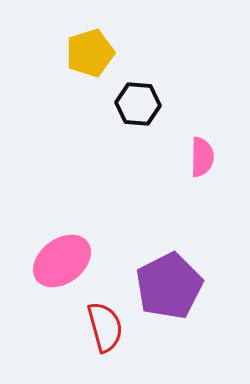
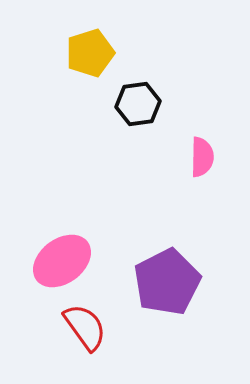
black hexagon: rotated 12 degrees counterclockwise
purple pentagon: moved 2 px left, 4 px up
red semicircle: moved 20 px left; rotated 21 degrees counterclockwise
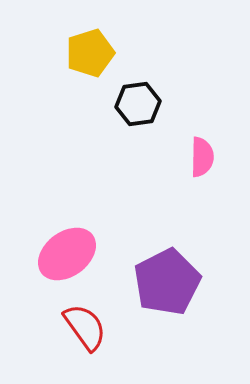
pink ellipse: moved 5 px right, 7 px up
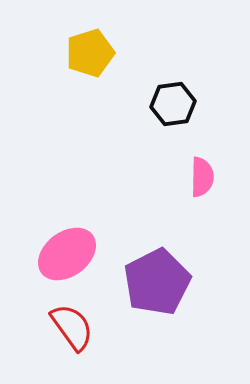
black hexagon: moved 35 px right
pink semicircle: moved 20 px down
purple pentagon: moved 10 px left
red semicircle: moved 13 px left
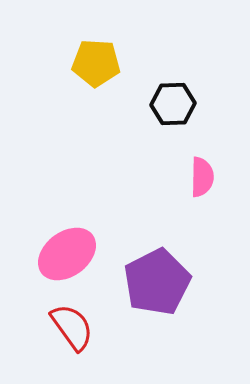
yellow pentagon: moved 6 px right, 10 px down; rotated 21 degrees clockwise
black hexagon: rotated 6 degrees clockwise
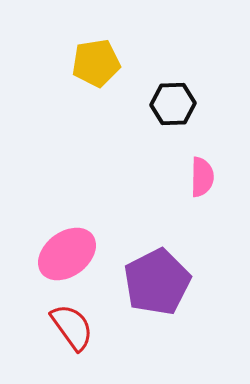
yellow pentagon: rotated 12 degrees counterclockwise
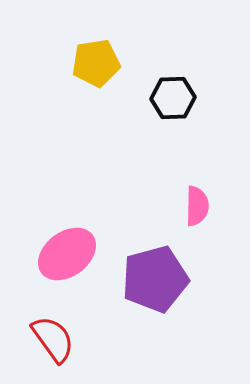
black hexagon: moved 6 px up
pink semicircle: moved 5 px left, 29 px down
purple pentagon: moved 2 px left, 3 px up; rotated 12 degrees clockwise
red semicircle: moved 19 px left, 12 px down
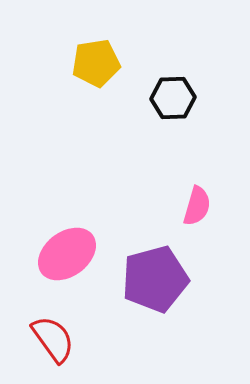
pink semicircle: rotated 15 degrees clockwise
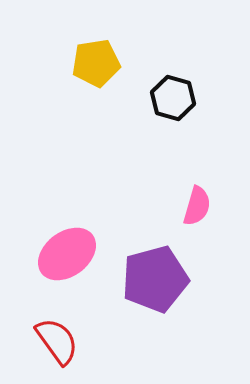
black hexagon: rotated 18 degrees clockwise
red semicircle: moved 4 px right, 2 px down
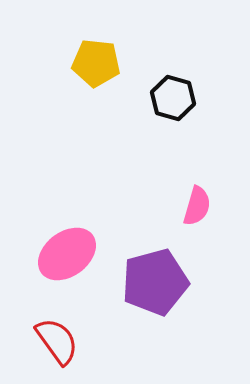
yellow pentagon: rotated 15 degrees clockwise
purple pentagon: moved 3 px down
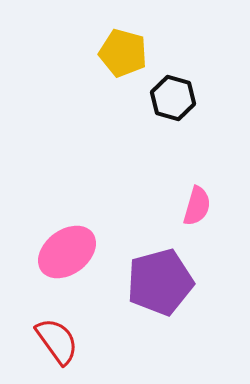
yellow pentagon: moved 27 px right, 10 px up; rotated 9 degrees clockwise
pink ellipse: moved 2 px up
purple pentagon: moved 5 px right
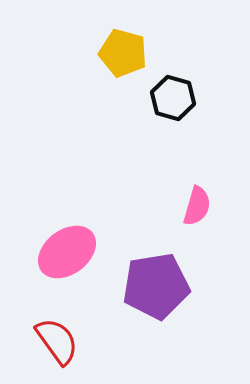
purple pentagon: moved 4 px left, 4 px down; rotated 6 degrees clockwise
